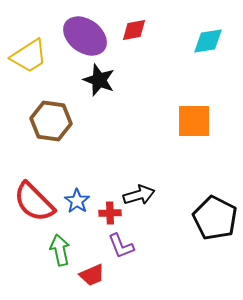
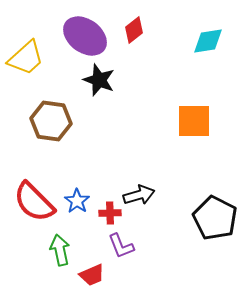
red diamond: rotated 28 degrees counterclockwise
yellow trapezoid: moved 3 px left, 2 px down; rotated 9 degrees counterclockwise
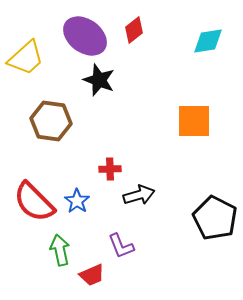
red cross: moved 44 px up
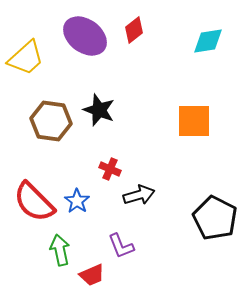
black star: moved 30 px down
red cross: rotated 25 degrees clockwise
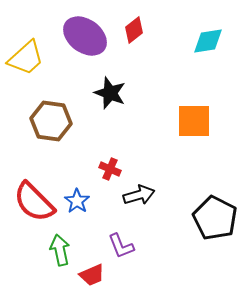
black star: moved 11 px right, 17 px up
